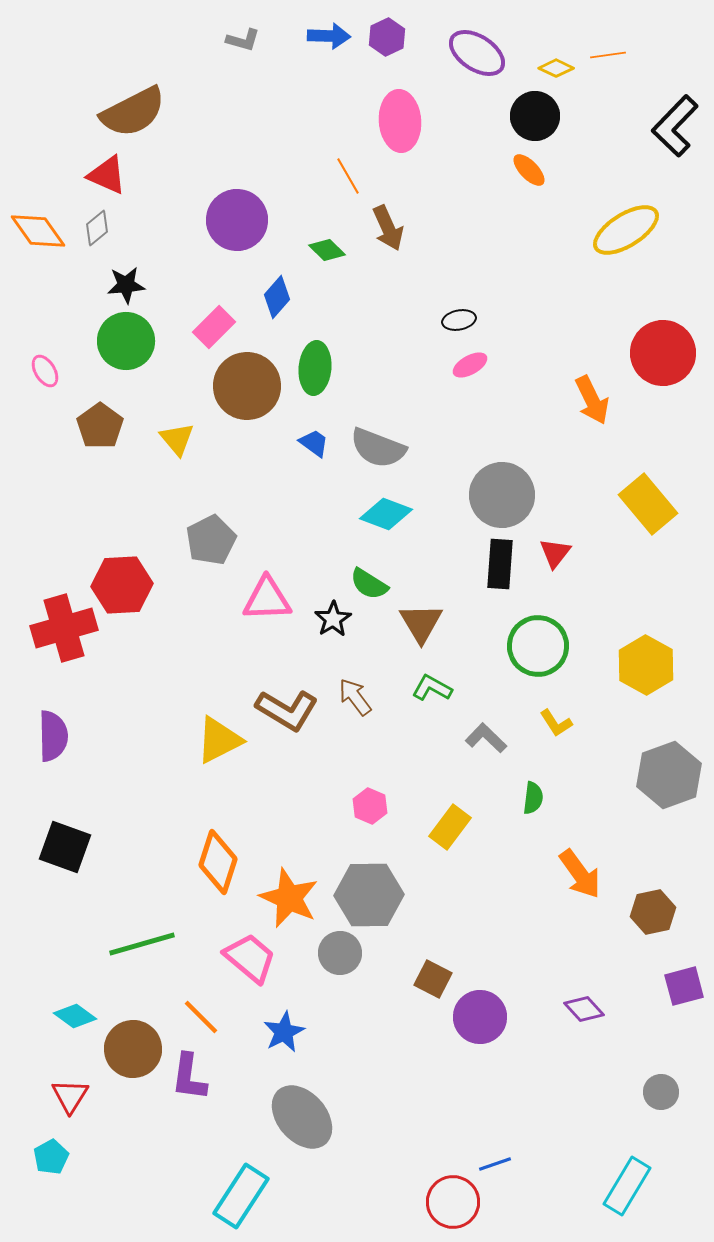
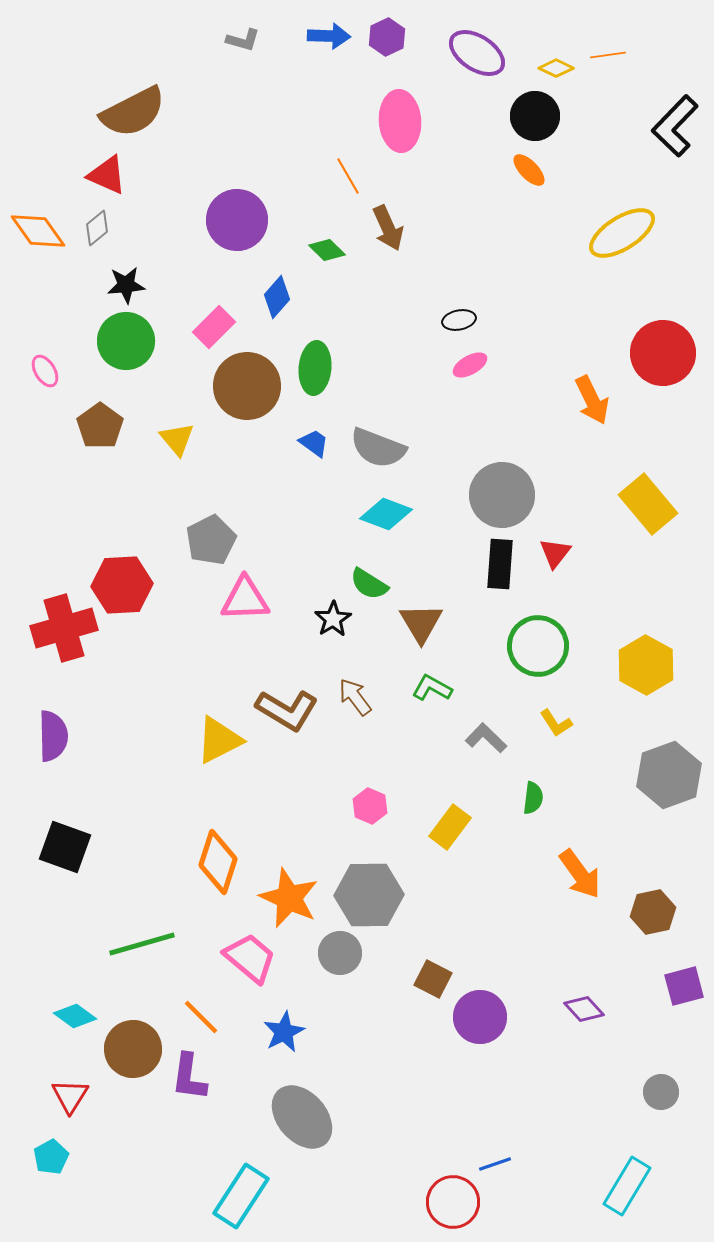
yellow ellipse at (626, 230): moved 4 px left, 3 px down
pink triangle at (267, 599): moved 22 px left
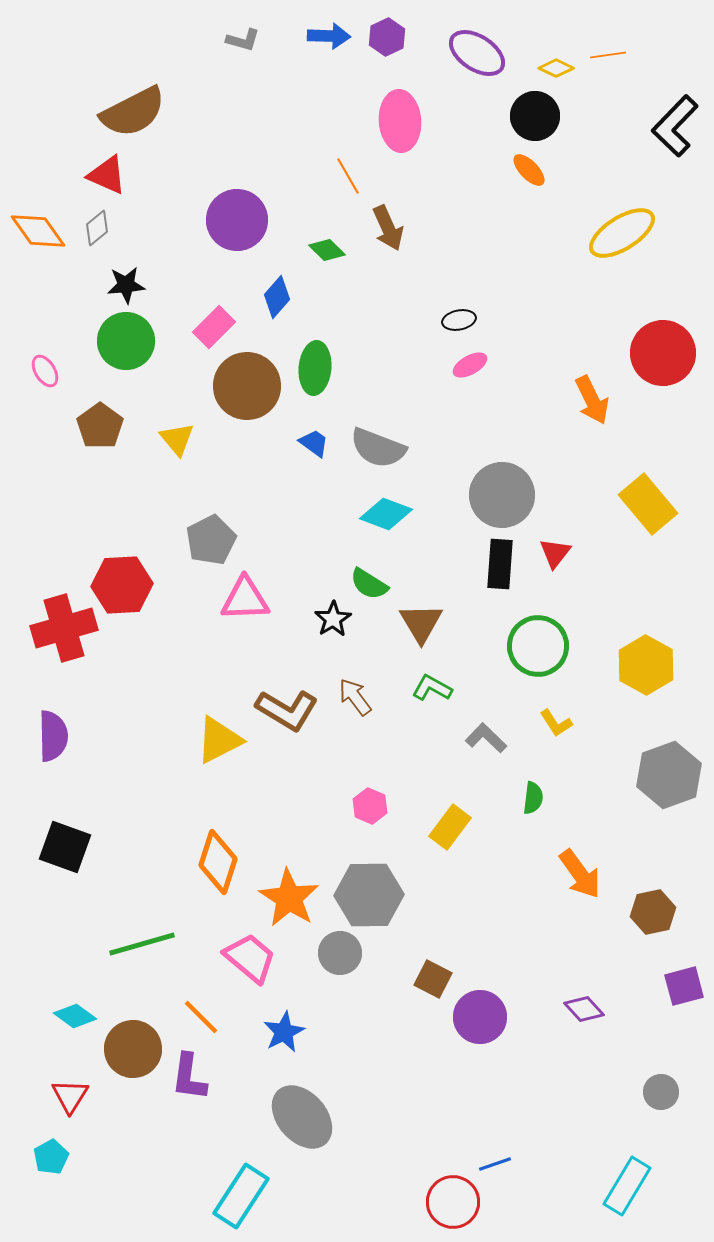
orange star at (289, 898): rotated 8 degrees clockwise
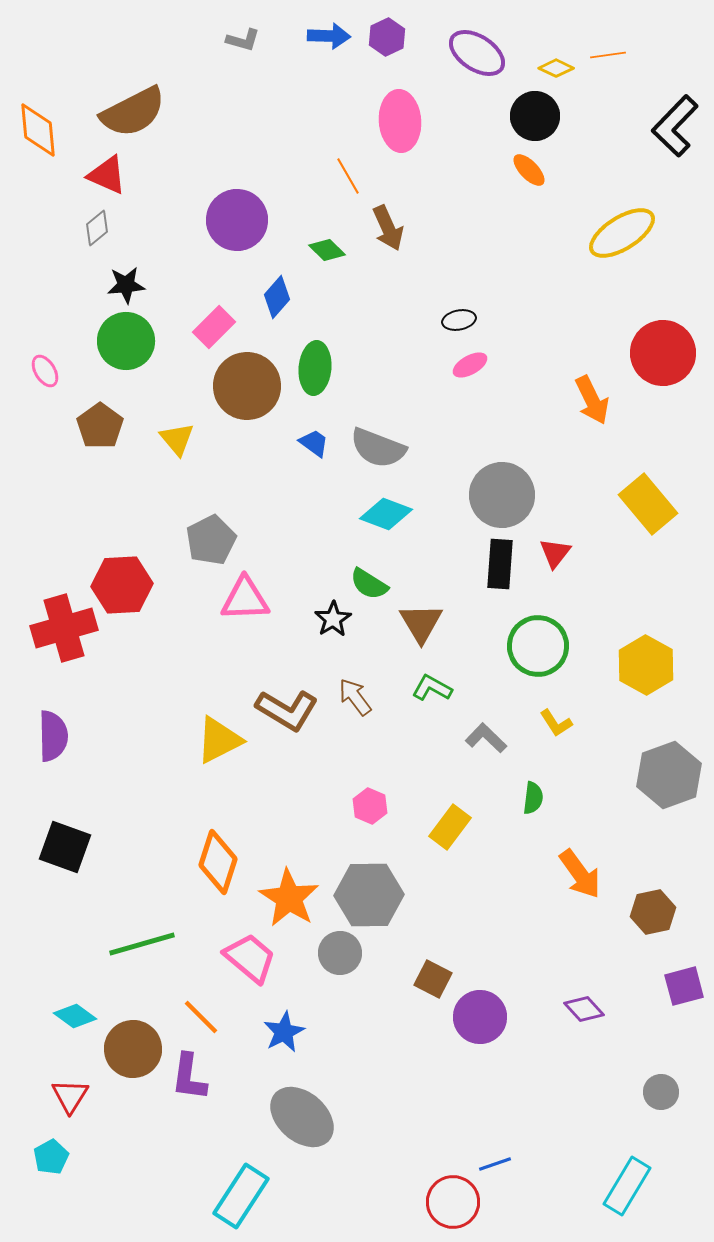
orange diamond at (38, 231): moved 101 px up; rotated 30 degrees clockwise
gray ellipse at (302, 1117): rotated 8 degrees counterclockwise
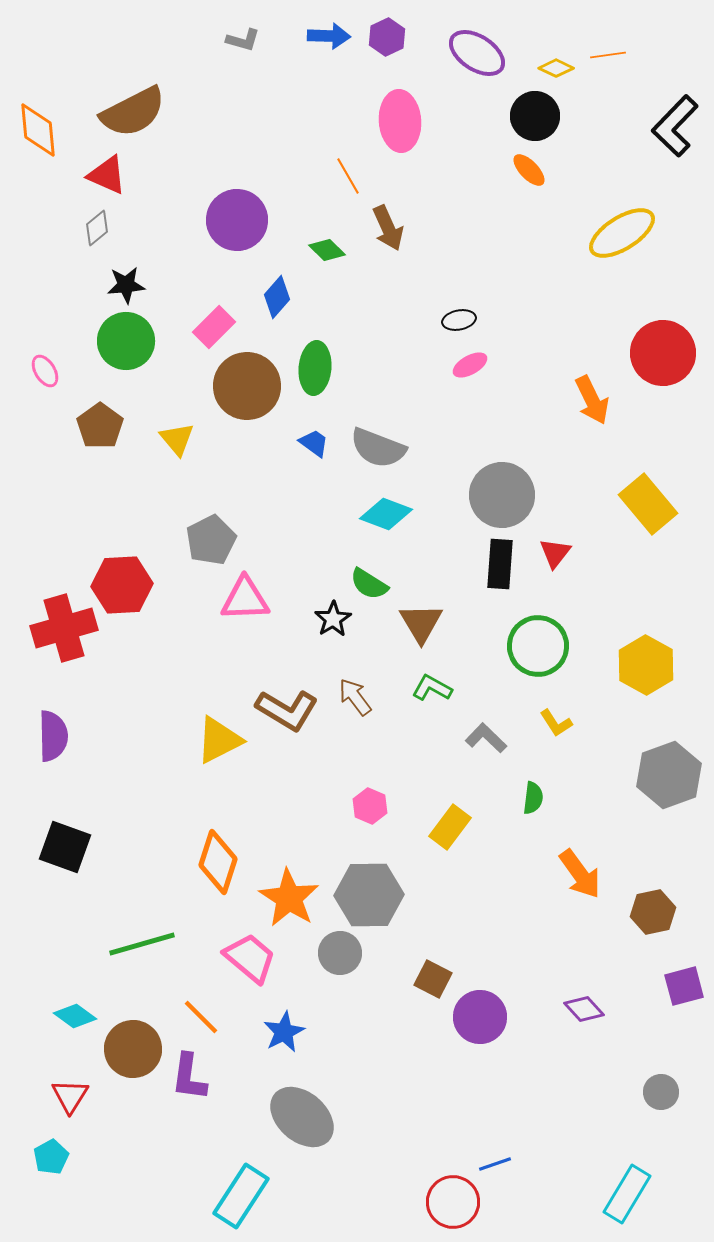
cyan rectangle at (627, 1186): moved 8 px down
